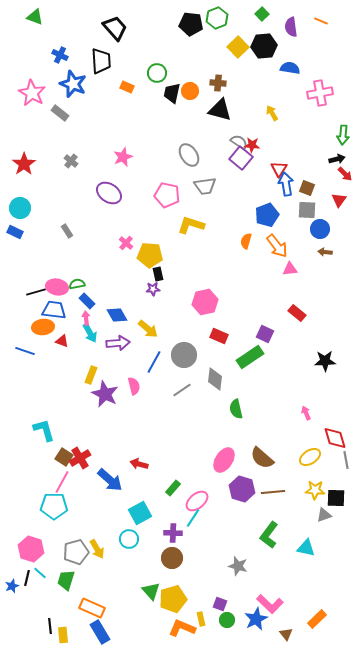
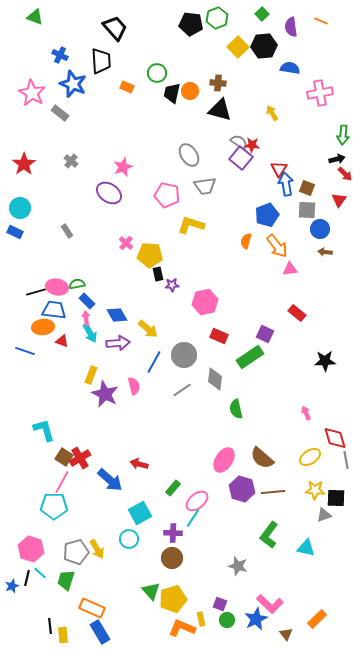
pink star at (123, 157): moved 10 px down
purple star at (153, 289): moved 19 px right, 4 px up
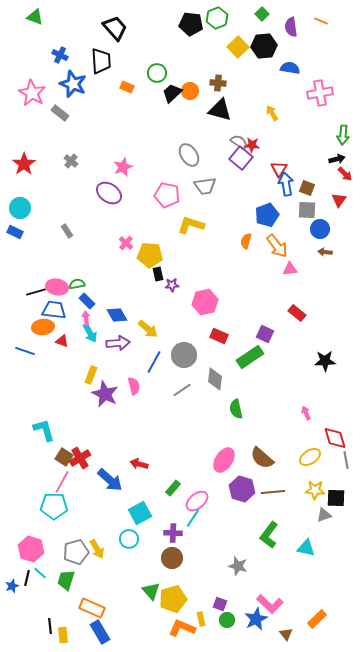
black trapezoid at (172, 93): rotated 35 degrees clockwise
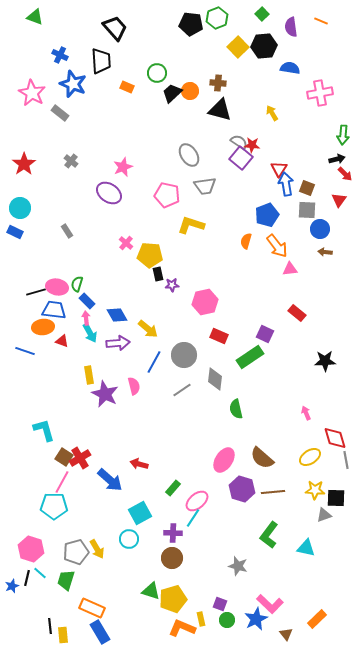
green semicircle at (77, 284): rotated 63 degrees counterclockwise
yellow rectangle at (91, 375): moved 2 px left; rotated 30 degrees counterclockwise
green triangle at (151, 591): rotated 30 degrees counterclockwise
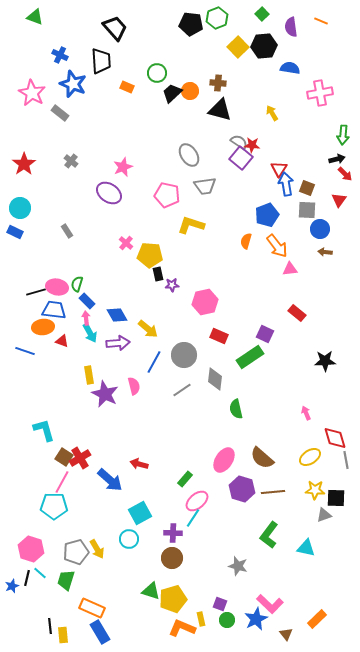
green rectangle at (173, 488): moved 12 px right, 9 px up
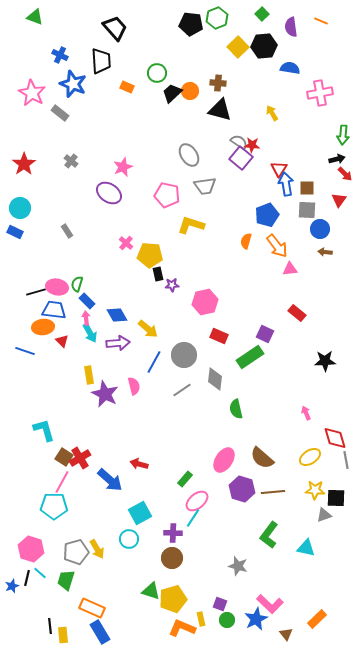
brown square at (307, 188): rotated 21 degrees counterclockwise
red triangle at (62, 341): rotated 24 degrees clockwise
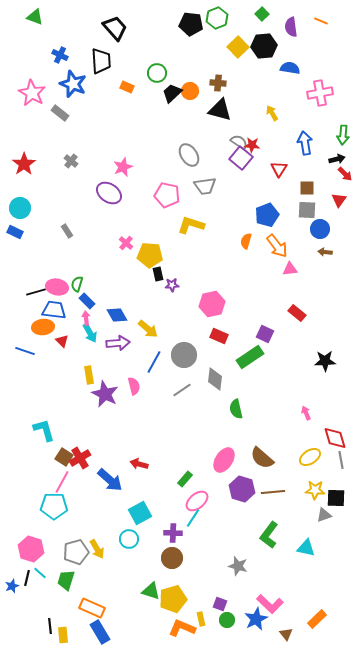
blue arrow at (286, 184): moved 19 px right, 41 px up
pink hexagon at (205, 302): moved 7 px right, 2 px down
gray line at (346, 460): moved 5 px left
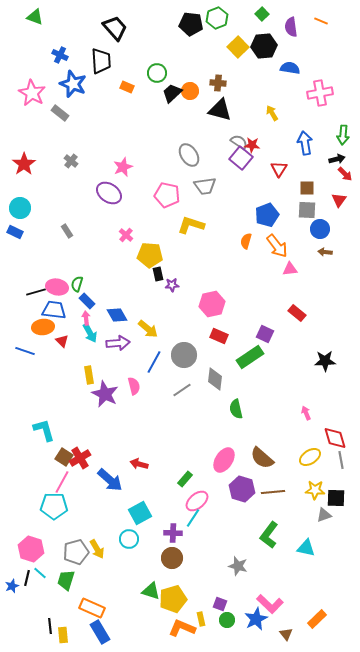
pink cross at (126, 243): moved 8 px up
